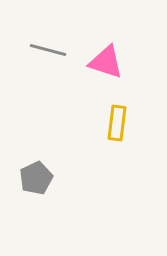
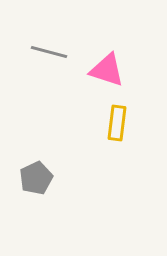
gray line: moved 1 px right, 2 px down
pink triangle: moved 1 px right, 8 px down
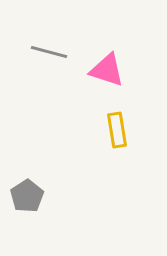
yellow rectangle: moved 7 px down; rotated 16 degrees counterclockwise
gray pentagon: moved 9 px left, 18 px down; rotated 8 degrees counterclockwise
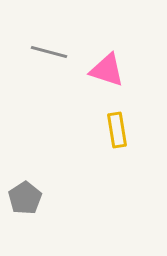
gray pentagon: moved 2 px left, 2 px down
